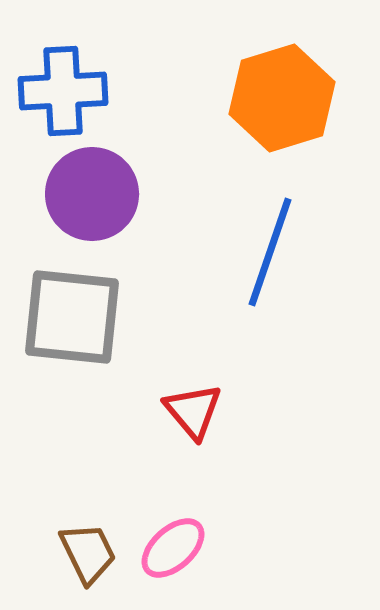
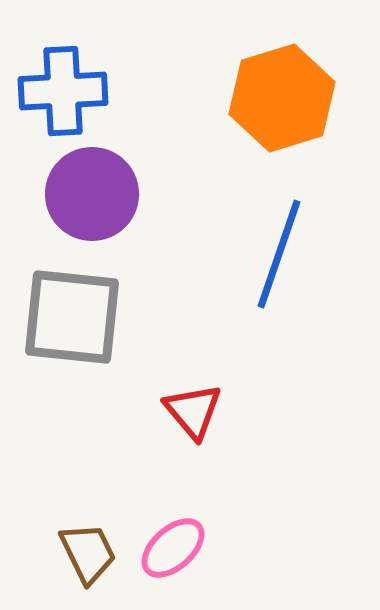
blue line: moved 9 px right, 2 px down
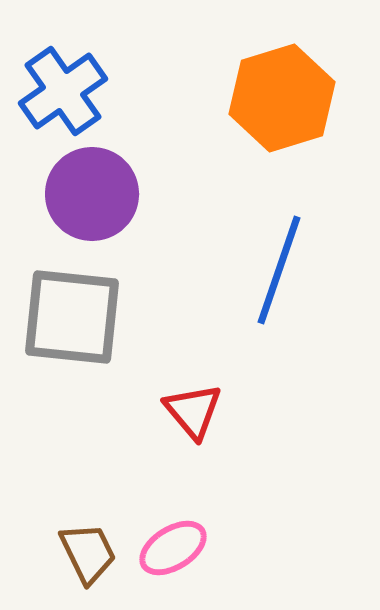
blue cross: rotated 32 degrees counterclockwise
blue line: moved 16 px down
pink ellipse: rotated 10 degrees clockwise
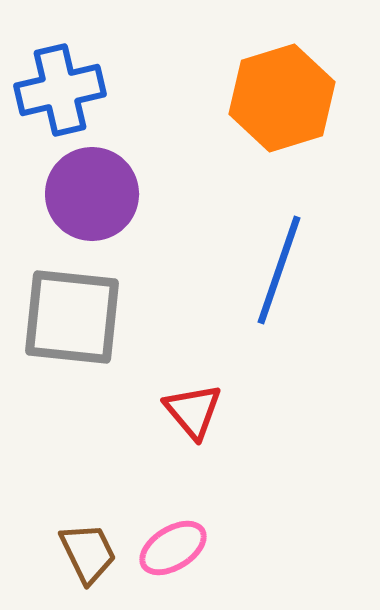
blue cross: moved 3 px left, 1 px up; rotated 22 degrees clockwise
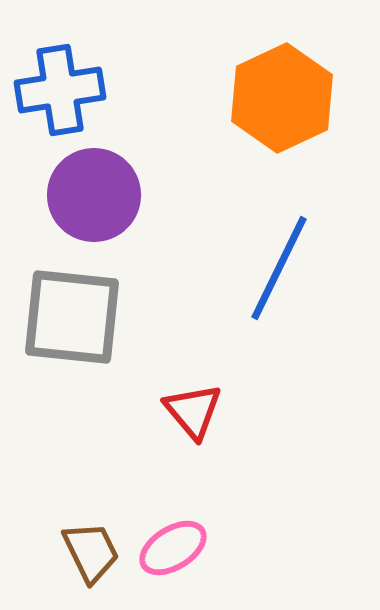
blue cross: rotated 4 degrees clockwise
orange hexagon: rotated 8 degrees counterclockwise
purple circle: moved 2 px right, 1 px down
blue line: moved 2 px up; rotated 7 degrees clockwise
brown trapezoid: moved 3 px right, 1 px up
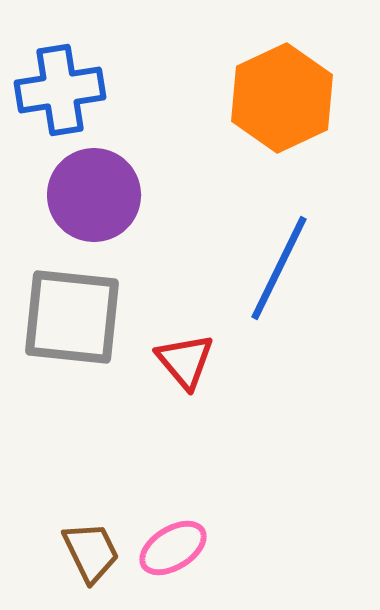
red triangle: moved 8 px left, 50 px up
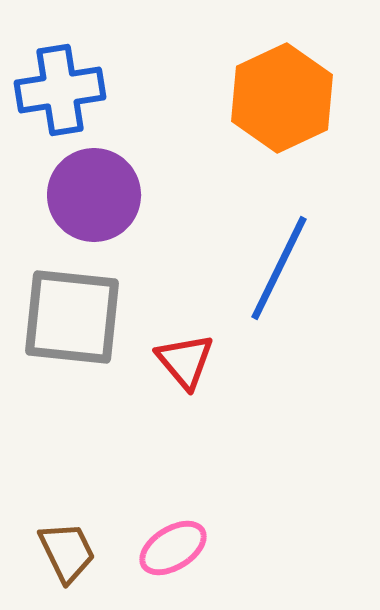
brown trapezoid: moved 24 px left
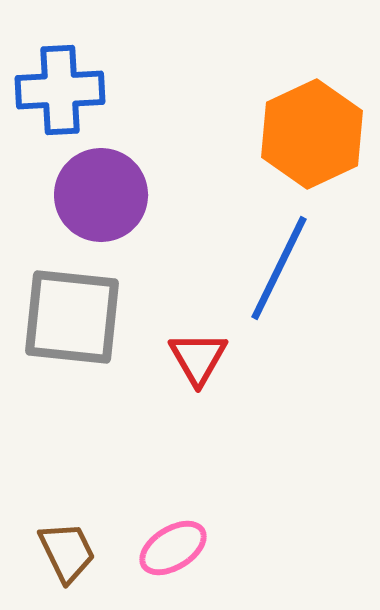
blue cross: rotated 6 degrees clockwise
orange hexagon: moved 30 px right, 36 px down
purple circle: moved 7 px right
red triangle: moved 13 px right, 3 px up; rotated 10 degrees clockwise
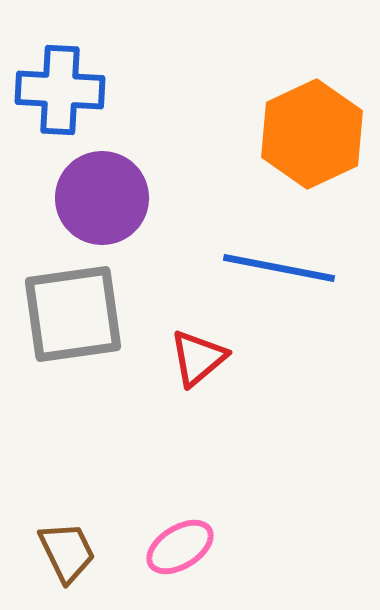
blue cross: rotated 6 degrees clockwise
purple circle: moved 1 px right, 3 px down
blue line: rotated 75 degrees clockwise
gray square: moved 1 px right, 3 px up; rotated 14 degrees counterclockwise
red triangle: rotated 20 degrees clockwise
pink ellipse: moved 7 px right, 1 px up
